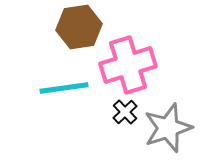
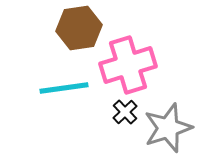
brown hexagon: moved 1 px down
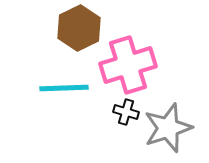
brown hexagon: rotated 18 degrees counterclockwise
cyan line: rotated 6 degrees clockwise
black cross: moved 1 px right; rotated 30 degrees counterclockwise
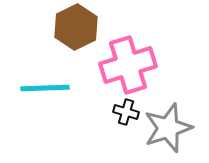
brown hexagon: moved 3 px left, 1 px up
cyan line: moved 19 px left
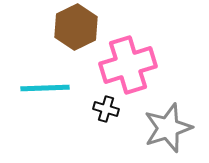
black cross: moved 20 px left, 3 px up
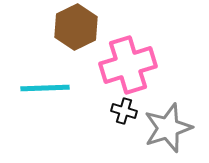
black cross: moved 18 px right, 2 px down
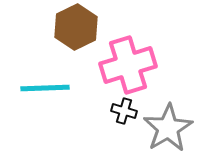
gray star: rotated 12 degrees counterclockwise
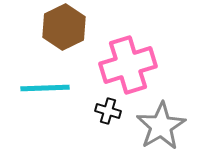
brown hexagon: moved 12 px left
black cross: moved 16 px left
gray star: moved 7 px left, 2 px up
